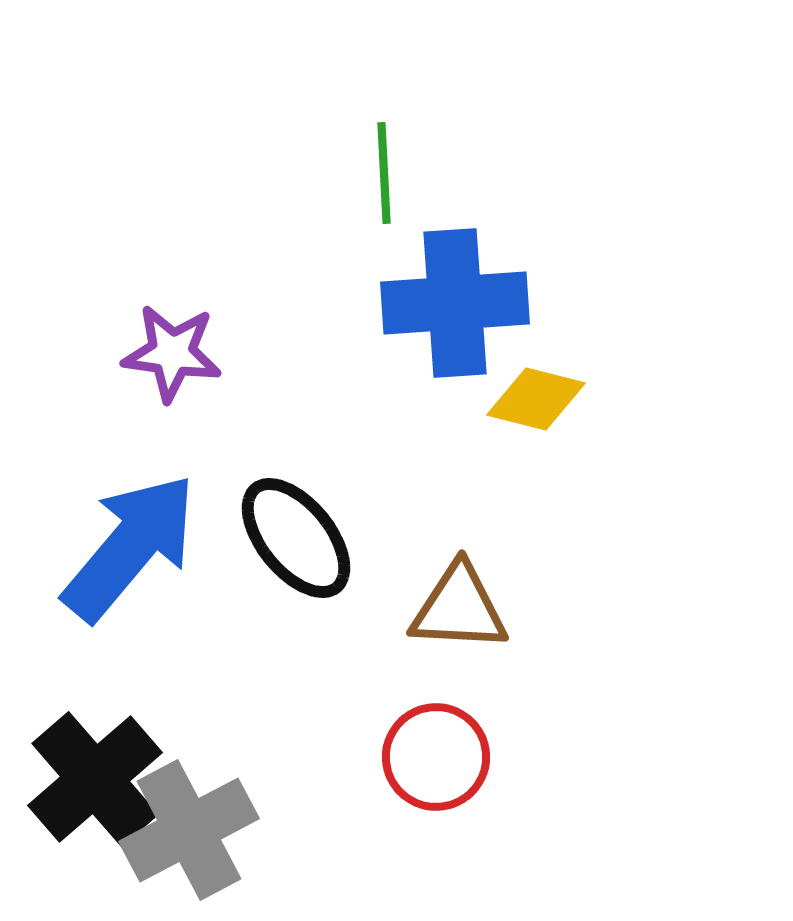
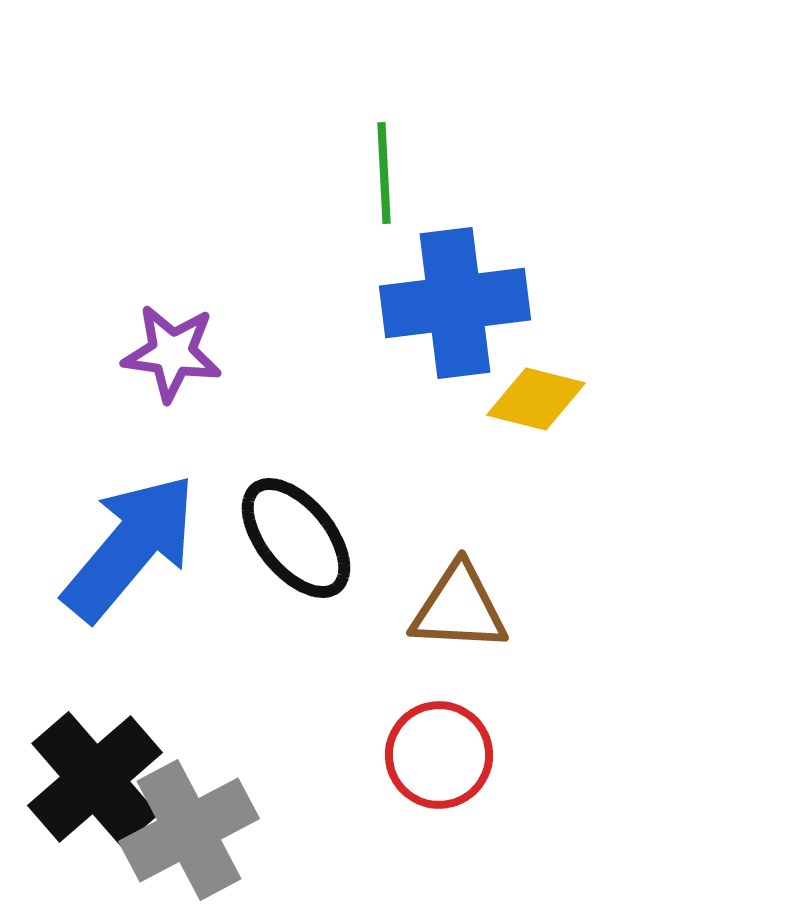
blue cross: rotated 3 degrees counterclockwise
red circle: moved 3 px right, 2 px up
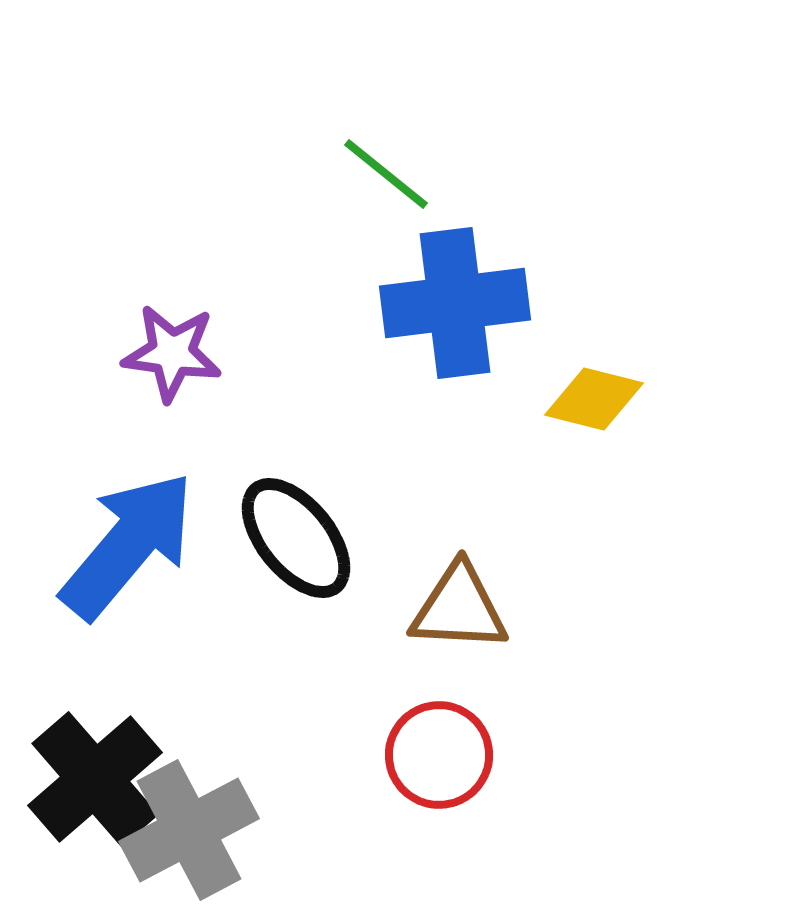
green line: moved 2 px right, 1 px down; rotated 48 degrees counterclockwise
yellow diamond: moved 58 px right
blue arrow: moved 2 px left, 2 px up
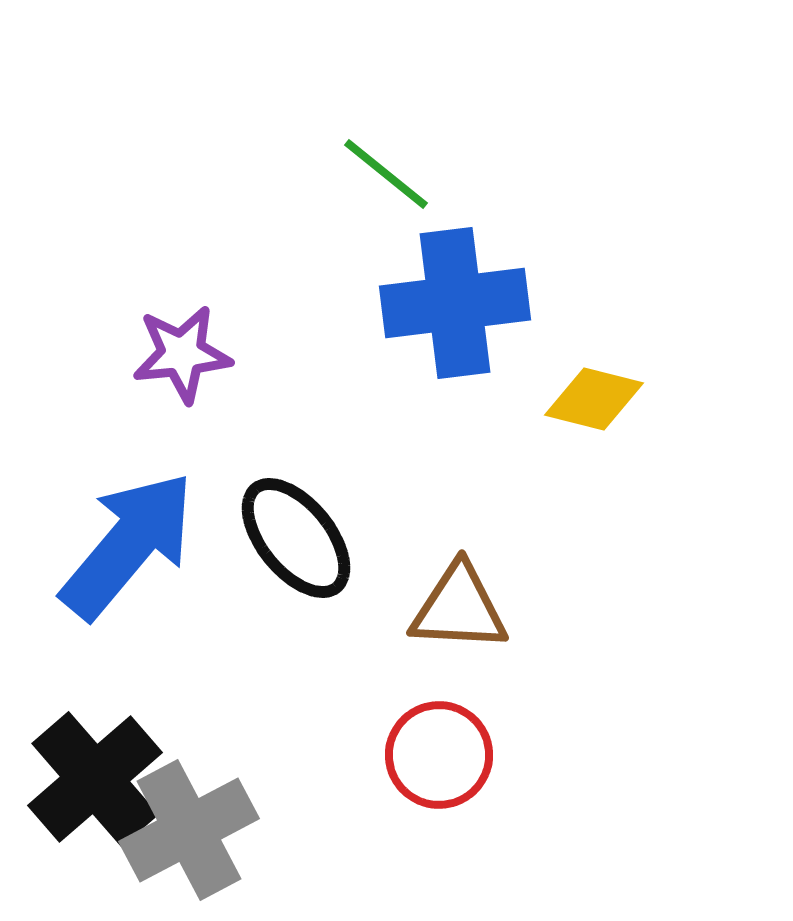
purple star: moved 10 px right, 1 px down; rotated 14 degrees counterclockwise
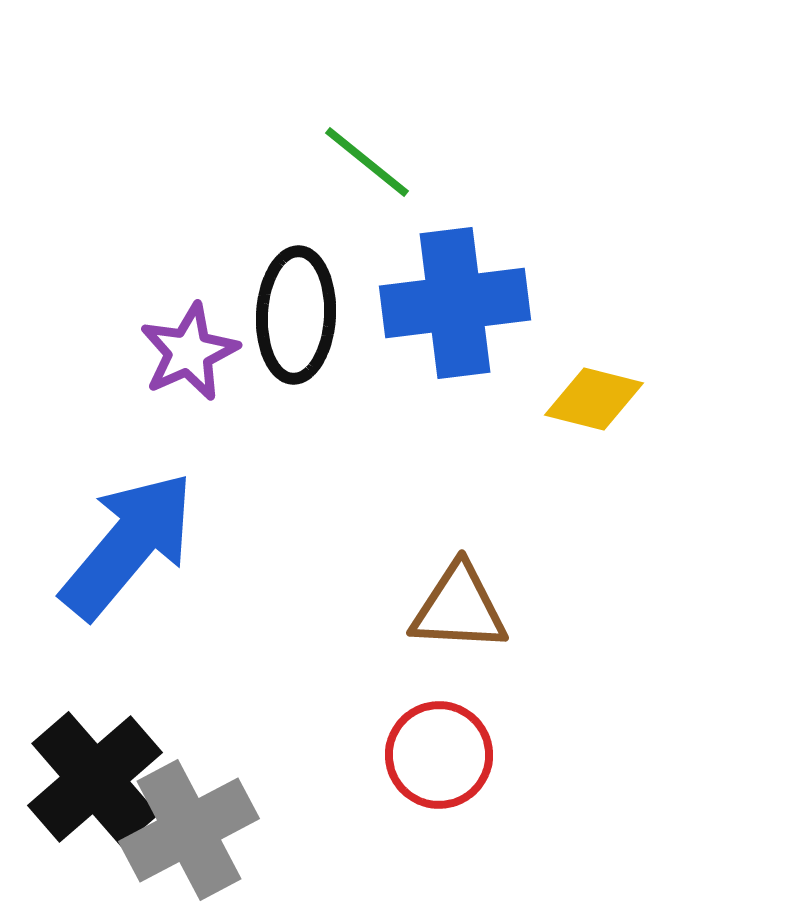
green line: moved 19 px left, 12 px up
purple star: moved 7 px right, 2 px up; rotated 18 degrees counterclockwise
black ellipse: moved 223 px up; rotated 42 degrees clockwise
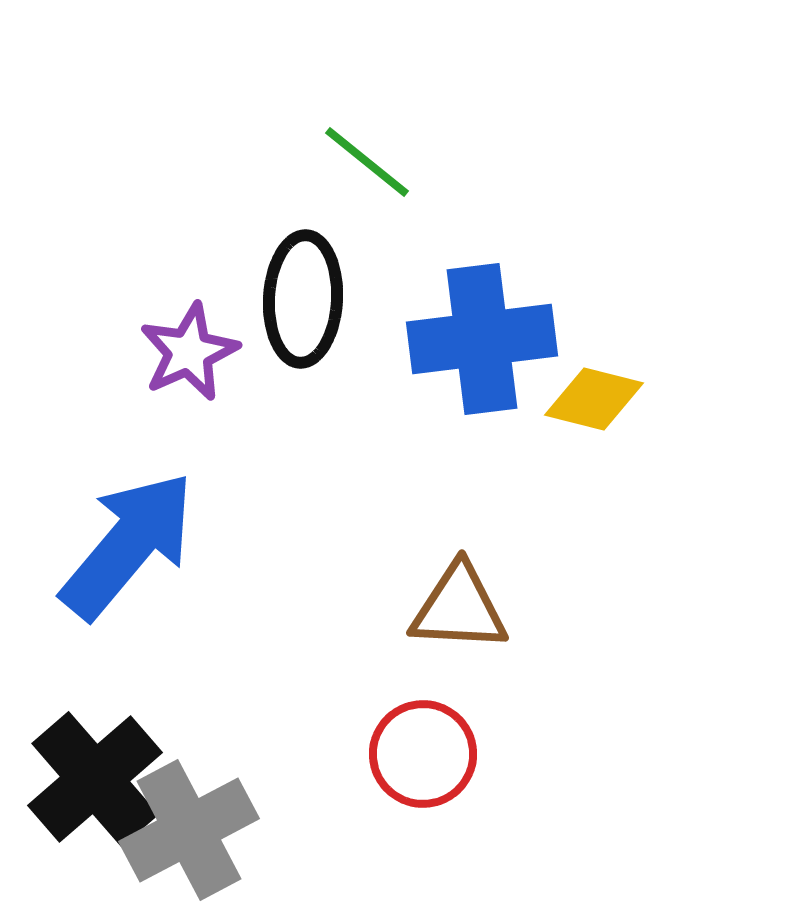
blue cross: moved 27 px right, 36 px down
black ellipse: moved 7 px right, 16 px up
red circle: moved 16 px left, 1 px up
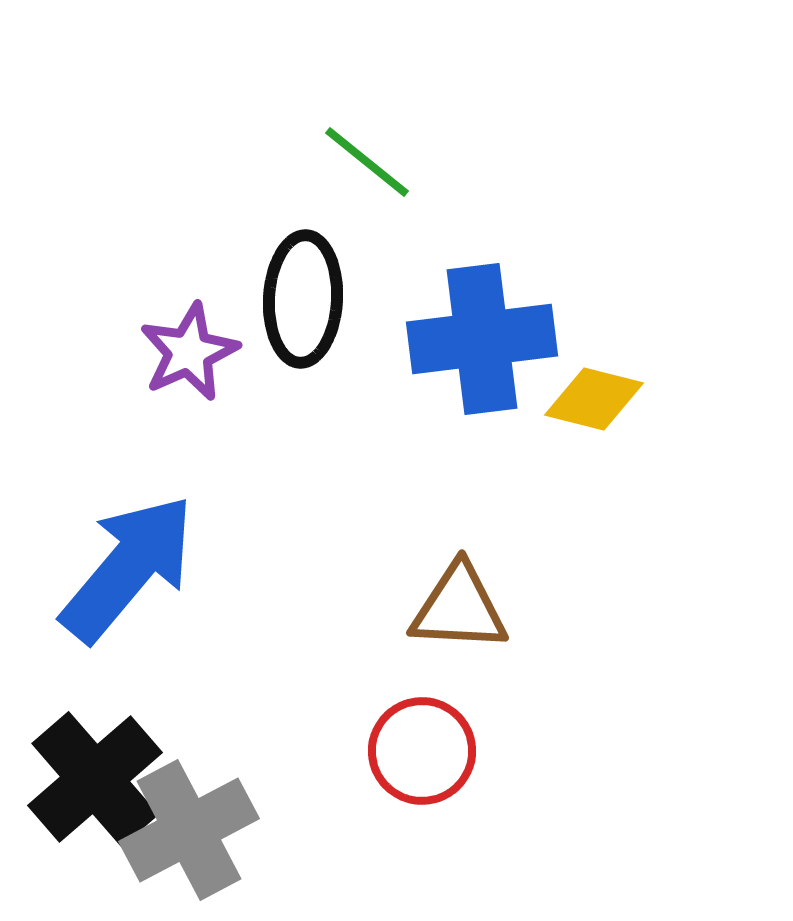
blue arrow: moved 23 px down
red circle: moved 1 px left, 3 px up
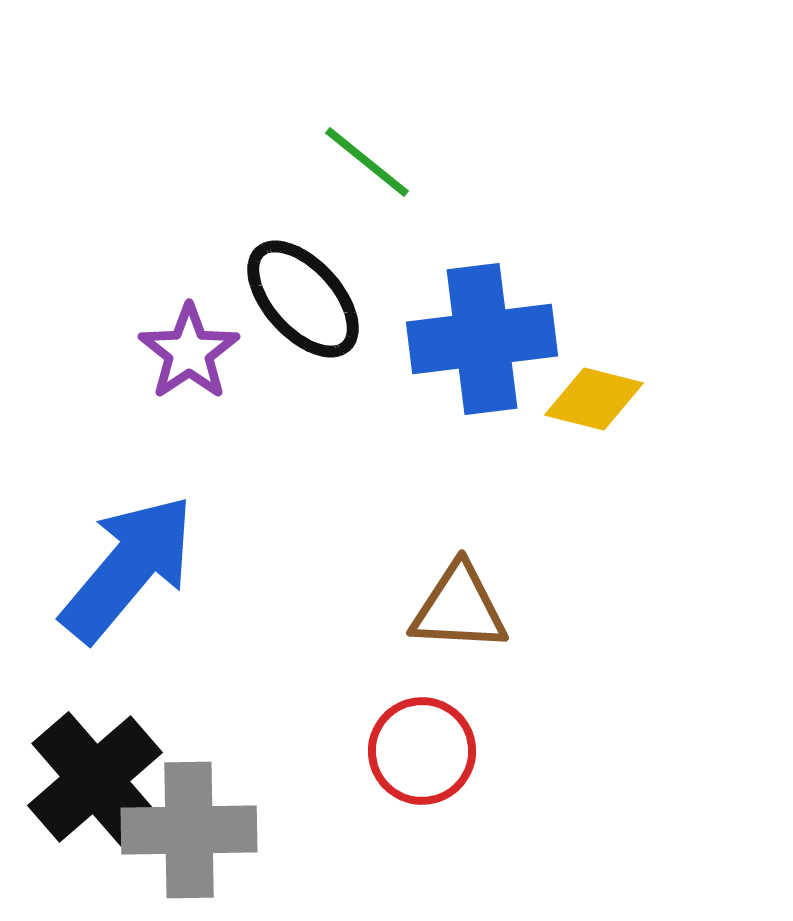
black ellipse: rotated 45 degrees counterclockwise
purple star: rotated 10 degrees counterclockwise
gray cross: rotated 27 degrees clockwise
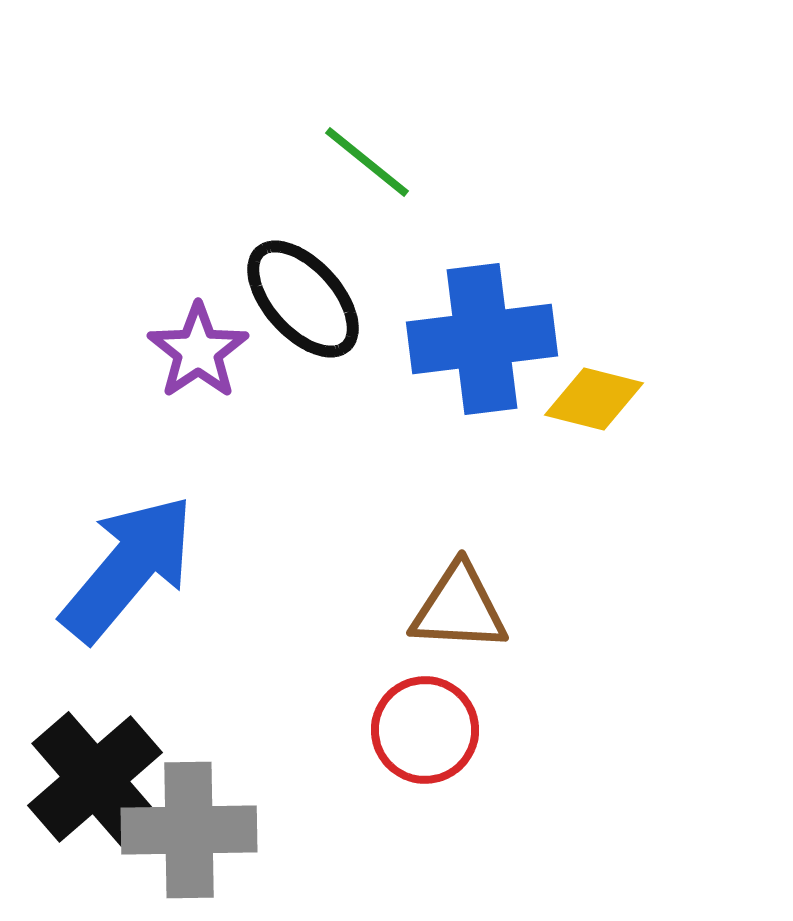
purple star: moved 9 px right, 1 px up
red circle: moved 3 px right, 21 px up
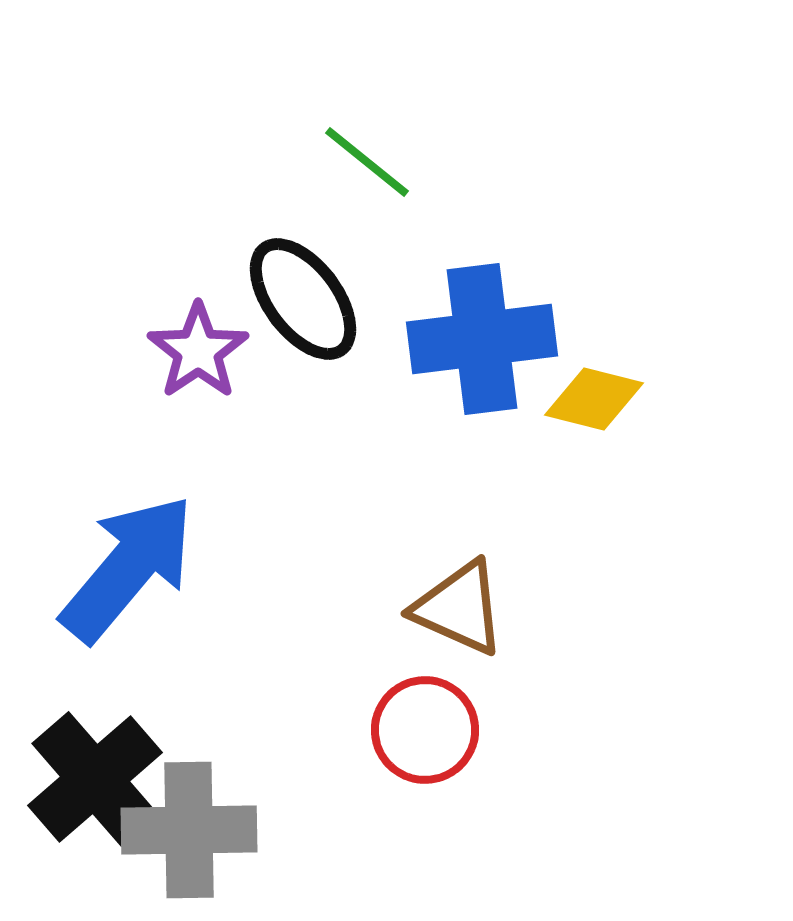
black ellipse: rotated 5 degrees clockwise
brown triangle: rotated 21 degrees clockwise
